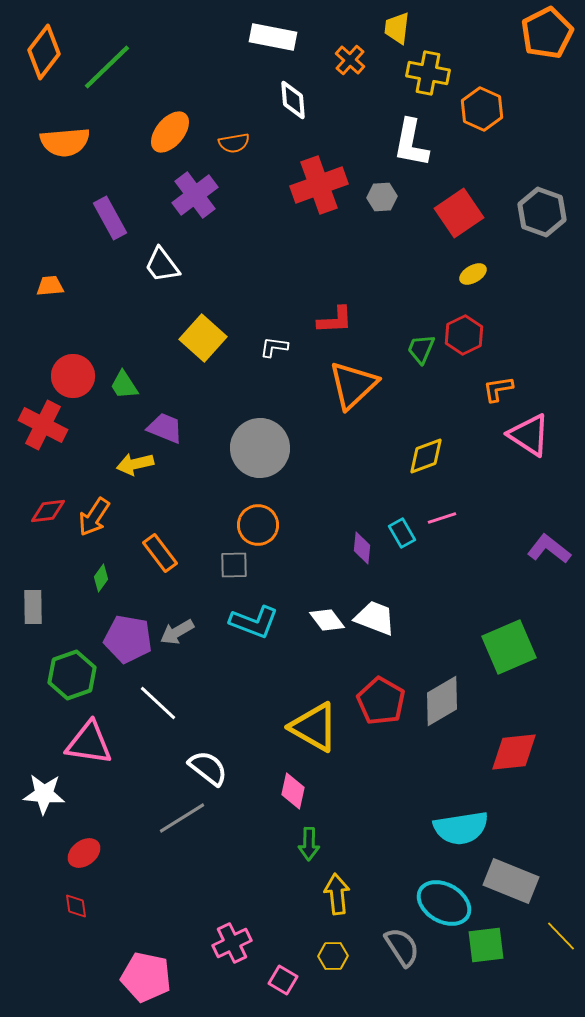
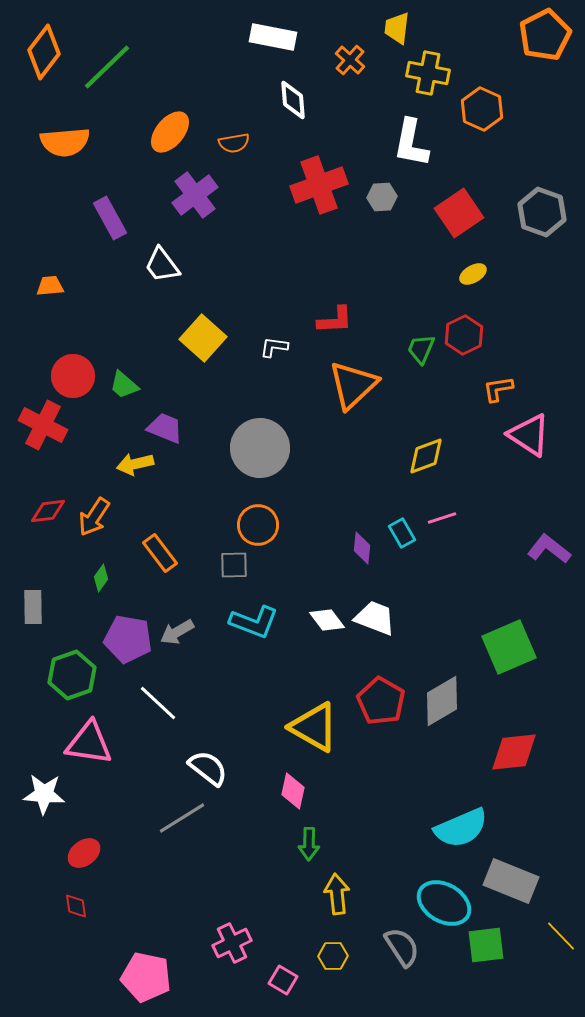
orange pentagon at (547, 33): moved 2 px left, 2 px down
green trapezoid at (124, 385): rotated 16 degrees counterclockwise
cyan semicircle at (461, 828): rotated 14 degrees counterclockwise
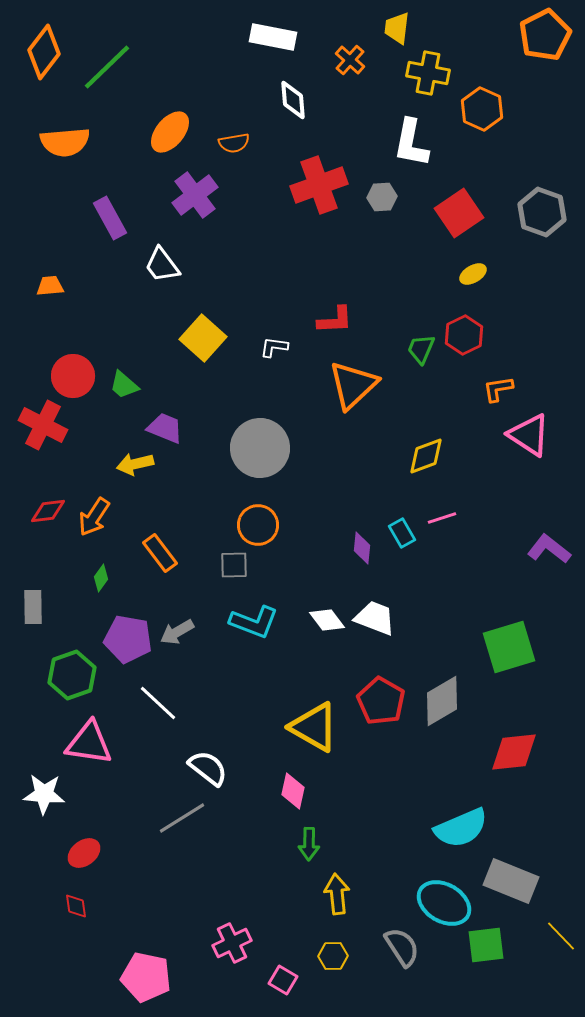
green square at (509, 647): rotated 6 degrees clockwise
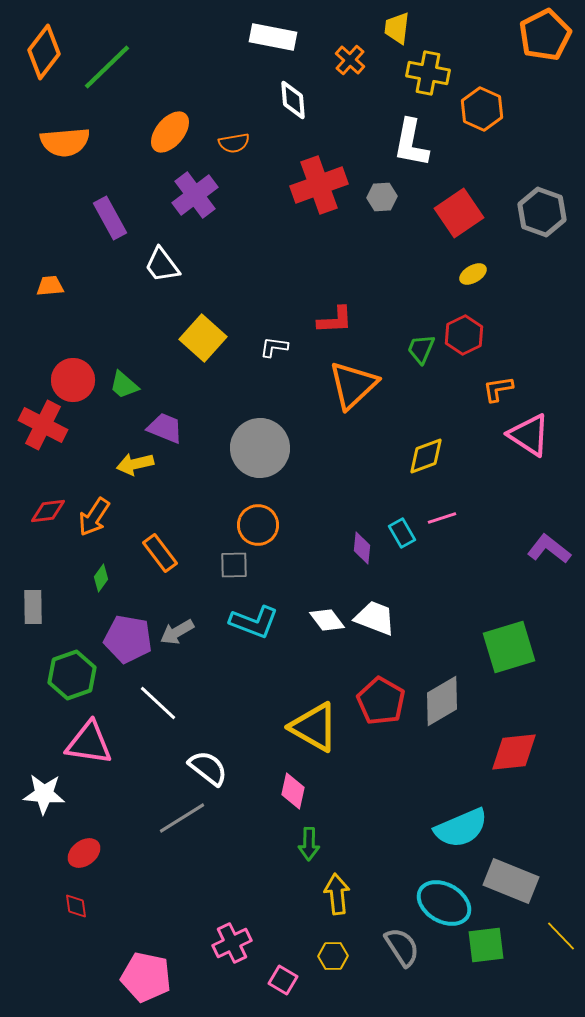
red circle at (73, 376): moved 4 px down
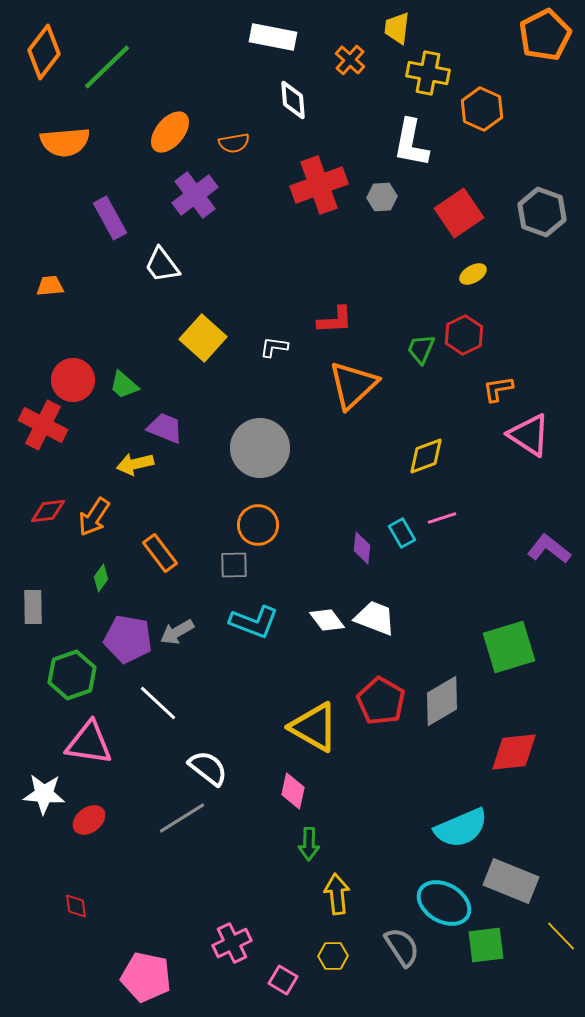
red ellipse at (84, 853): moved 5 px right, 33 px up
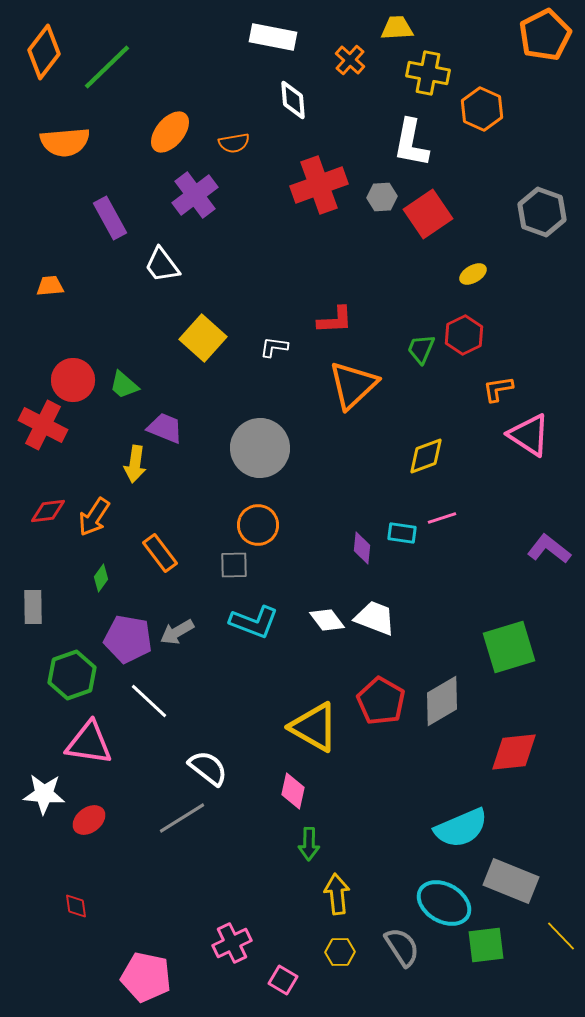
yellow trapezoid at (397, 28): rotated 80 degrees clockwise
red square at (459, 213): moved 31 px left, 1 px down
yellow arrow at (135, 464): rotated 69 degrees counterclockwise
cyan rectangle at (402, 533): rotated 52 degrees counterclockwise
white line at (158, 703): moved 9 px left, 2 px up
yellow hexagon at (333, 956): moved 7 px right, 4 px up
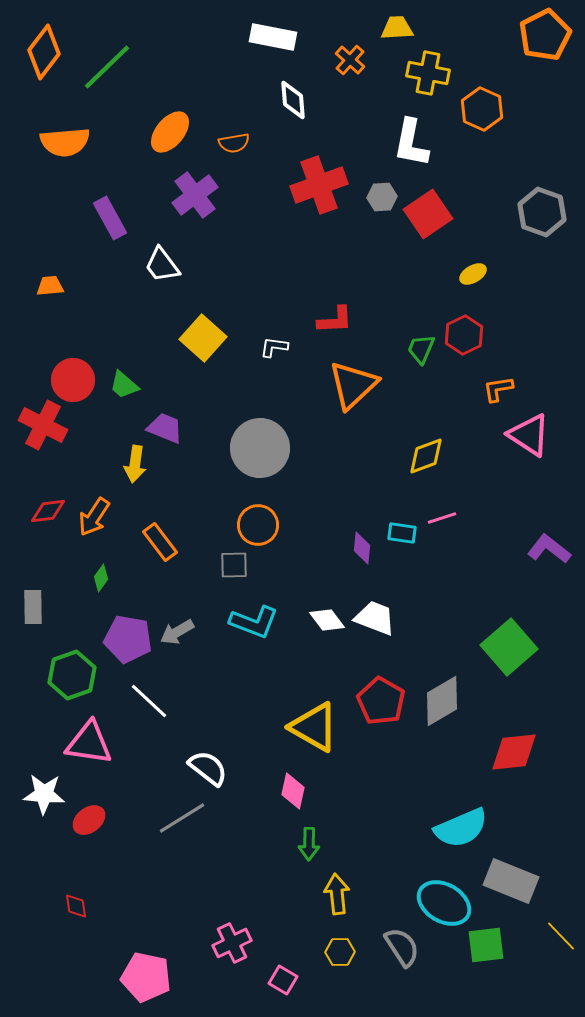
orange rectangle at (160, 553): moved 11 px up
green square at (509, 647): rotated 24 degrees counterclockwise
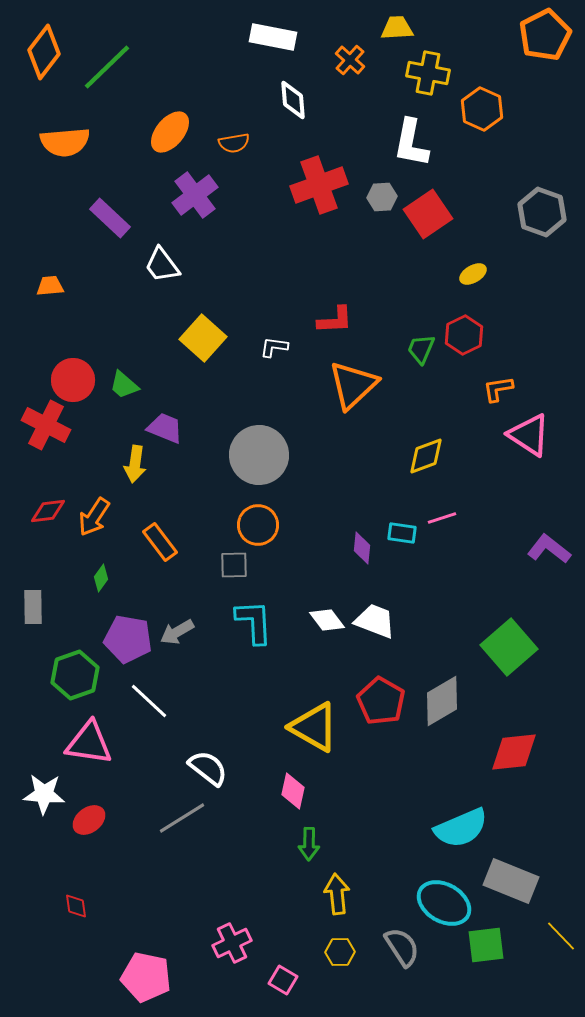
purple rectangle at (110, 218): rotated 18 degrees counterclockwise
red cross at (43, 425): moved 3 px right
gray circle at (260, 448): moved 1 px left, 7 px down
white trapezoid at (375, 618): moved 3 px down
cyan L-shape at (254, 622): rotated 114 degrees counterclockwise
green hexagon at (72, 675): moved 3 px right
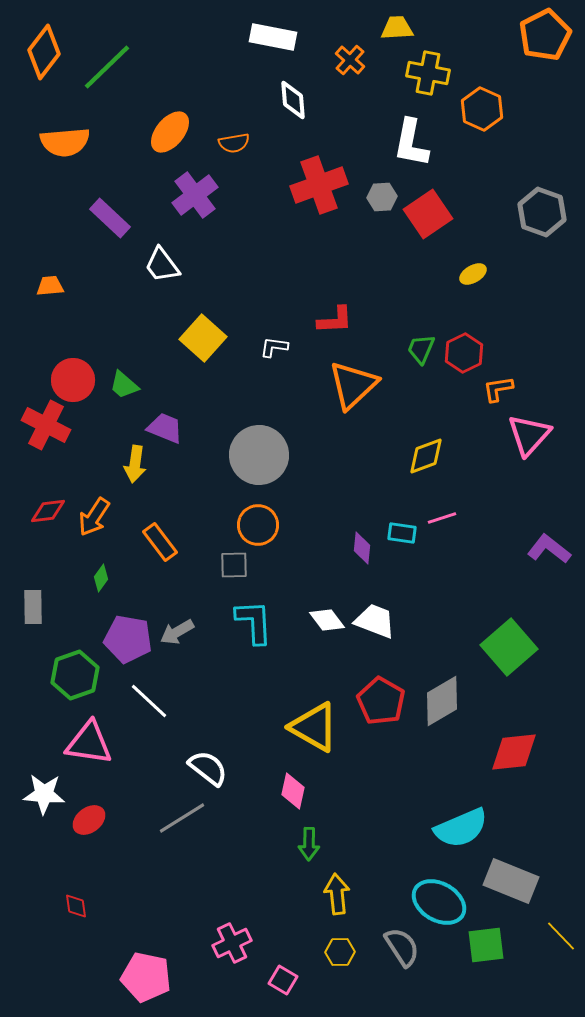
red hexagon at (464, 335): moved 18 px down
pink triangle at (529, 435): rotated 39 degrees clockwise
cyan ellipse at (444, 903): moved 5 px left, 1 px up
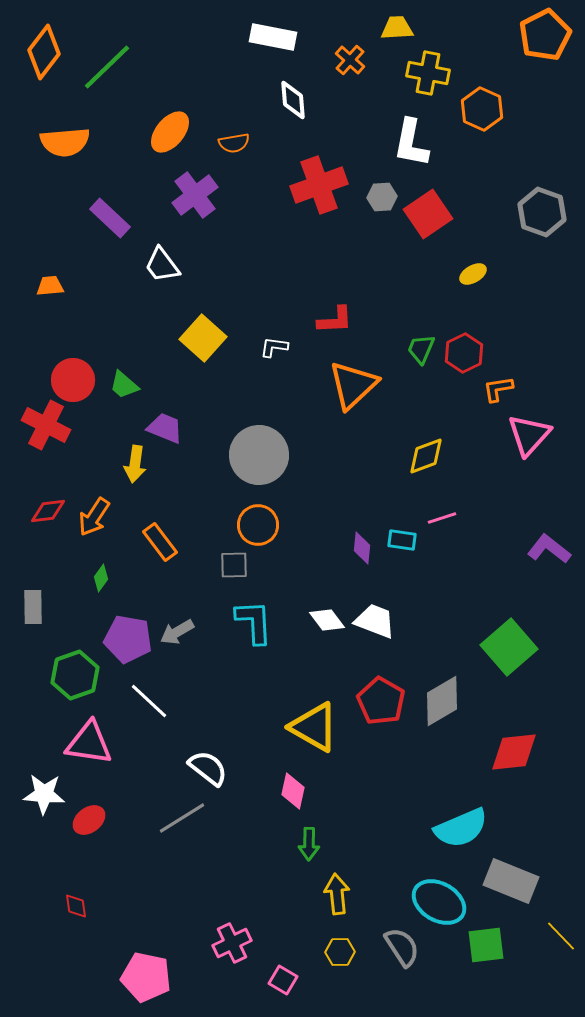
cyan rectangle at (402, 533): moved 7 px down
